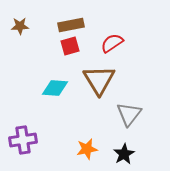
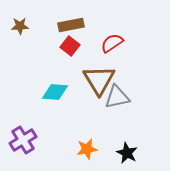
red square: rotated 36 degrees counterclockwise
cyan diamond: moved 4 px down
gray triangle: moved 12 px left, 17 px up; rotated 40 degrees clockwise
purple cross: rotated 24 degrees counterclockwise
black star: moved 3 px right, 1 px up; rotated 15 degrees counterclockwise
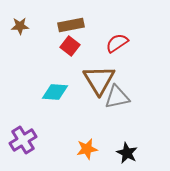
red semicircle: moved 5 px right
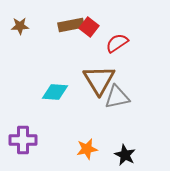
red square: moved 19 px right, 19 px up
purple cross: rotated 32 degrees clockwise
black star: moved 2 px left, 2 px down
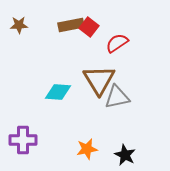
brown star: moved 1 px left, 1 px up
cyan diamond: moved 3 px right
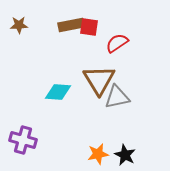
red square: rotated 30 degrees counterclockwise
purple cross: rotated 16 degrees clockwise
orange star: moved 11 px right, 5 px down
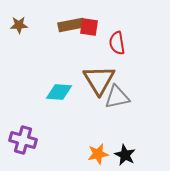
red semicircle: rotated 65 degrees counterclockwise
cyan diamond: moved 1 px right
